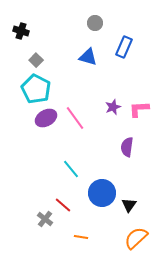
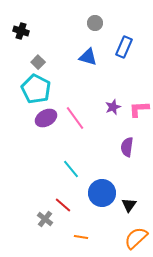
gray square: moved 2 px right, 2 px down
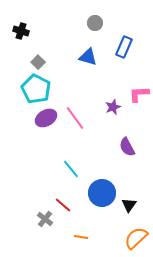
pink L-shape: moved 15 px up
purple semicircle: rotated 36 degrees counterclockwise
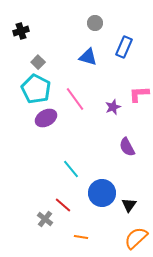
black cross: rotated 35 degrees counterclockwise
pink line: moved 19 px up
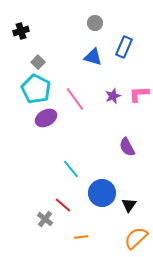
blue triangle: moved 5 px right
purple star: moved 11 px up
orange line: rotated 16 degrees counterclockwise
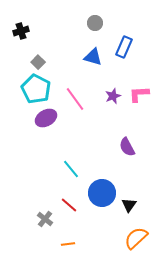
red line: moved 6 px right
orange line: moved 13 px left, 7 px down
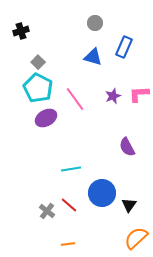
cyan pentagon: moved 2 px right, 1 px up
cyan line: rotated 60 degrees counterclockwise
gray cross: moved 2 px right, 8 px up
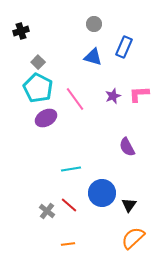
gray circle: moved 1 px left, 1 px down
orange semicircle: moved 3 px left
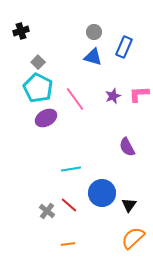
gray circle: moved 8 px down
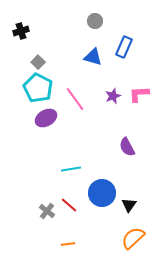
gray circle: moved 1 px right, 11 px up
